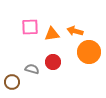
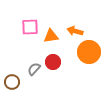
orange triangle: moved 1 px left, 2 px down
gray semicircle: moved 2 px right; rotated 64 degrees counterclockwise
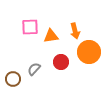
orange arrow: rotated 119 degrees counterclockwise
red circle: moved 8 px right
brown circle: moved 1 px right, 3 px up
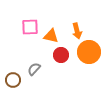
orange arrow: moved 2 px right
orange triangle: rotated 21 degrees clockwise
red circle: moved 7 px up
brown circle: moved 1 px down
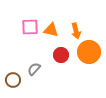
orange arrow: moved 1 px left
orange triangle: moved 6 px up
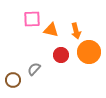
pink square: moved 2 px right, 8 px up
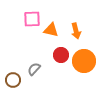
orange circle: moved 5 px left, 9 px down
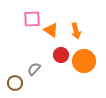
orange triangle: rotated 21 degrees clockwise
brown circle: moved 2 px right, 3 px down
